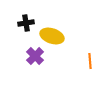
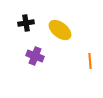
yellow ellipse: moved 8 px right, 6 px up; rotated 20 degrees clockwise
purple cross: rotated 24 degrees counterclockwise
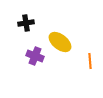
yellow ellipse: moved 12 px down
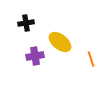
purple cross: rotated 30 degrees counterclockwise
orange line: moved 1 px right, 2 px up; rotated 14 degrees counterclockwise
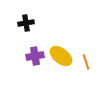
yellow ellipse: moved 1 px right, 14 px down
orange line: moved 5 px left, 3 px down
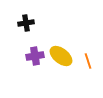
orange line: moved 2 px right, 1 px up
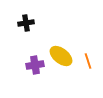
purple cross: moved 9 px down
